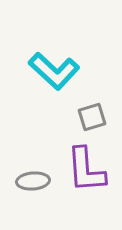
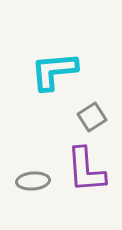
cyan L-shape: rotated 132 degrees clockwise
gray square: rotated 16 degrees counterclockwise
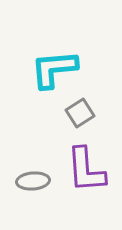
cyan L-shape: moved 2 px up
gray square: moved 12 px left, 4 px up
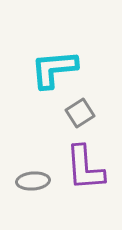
purple L-shape: moved 1 px left, 2 px up
